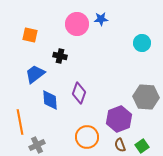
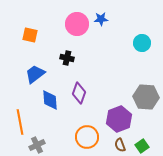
black cross: moved 7 px right, 2 px down
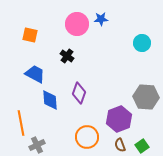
black cross: moved 2 px up; rotated 24 degrees clockwise
blue trapezoid: rotated 65 degrees clockwise
orange line: moved 1 px right, 1 px down
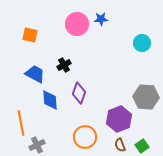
black cross: moved 3 px left, 9 px down; rotated 24 degrees clockwise
orange circle: moved 2 px left
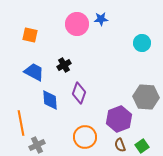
blue trapezoid: moved 1 px left, 2 px up
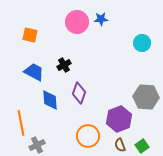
pink circle: moved 2 px up
orange circle: moved 3 px right, 1 px up
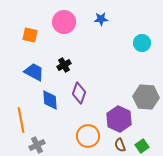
pink circle: moved 13 px left
purple hexagon: rotated 15 degrees counterclockwise
orange line: moved 3 px up
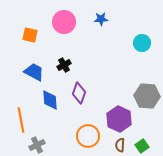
gray hexagon: moved 1 px right, 1 px up
brown semicircle: rotated 24 degrees clockwise
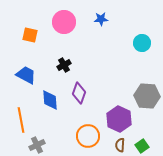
blue trapezoid: moved 8 px left, 3 px down
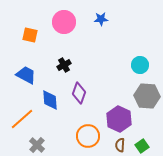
cyan circle: moved 2 px left, 22 px down
orange line: moved 1 px right, 1 px up; rotated 60 degrees clockwise
gray cross: rotated 21 degrees counterclockwise
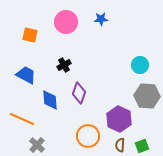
pink circle: moved 2 px right
orange line: rotated 65 degrees clockwise
green square: rotated 16 degrees clockwise
